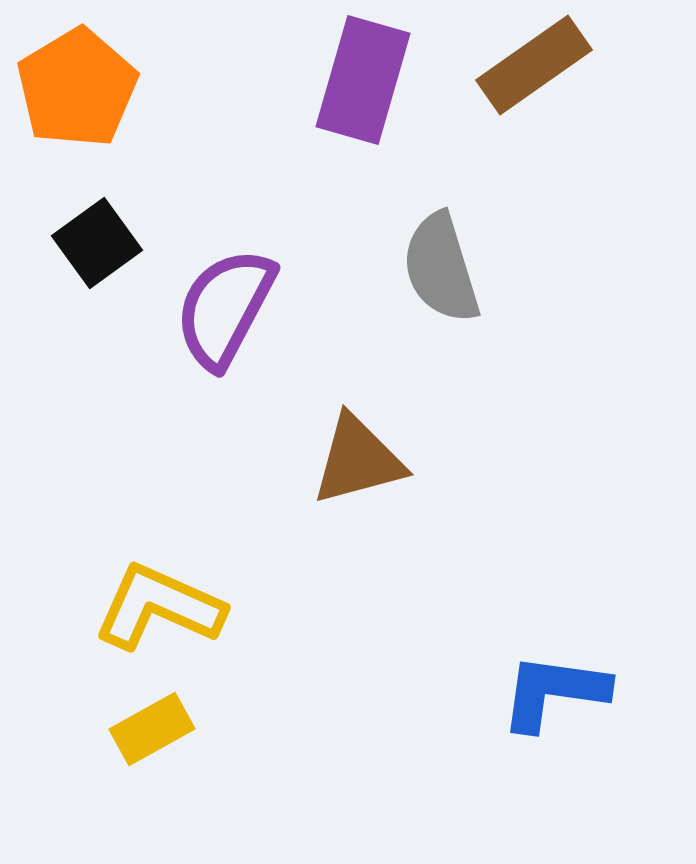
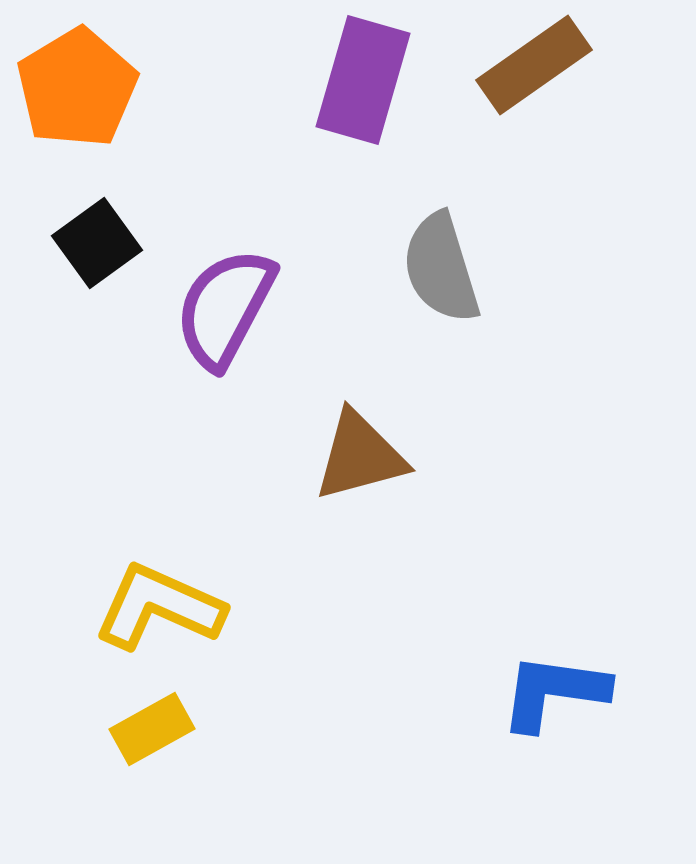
brown triangle: moved 2 px right, 4 px up
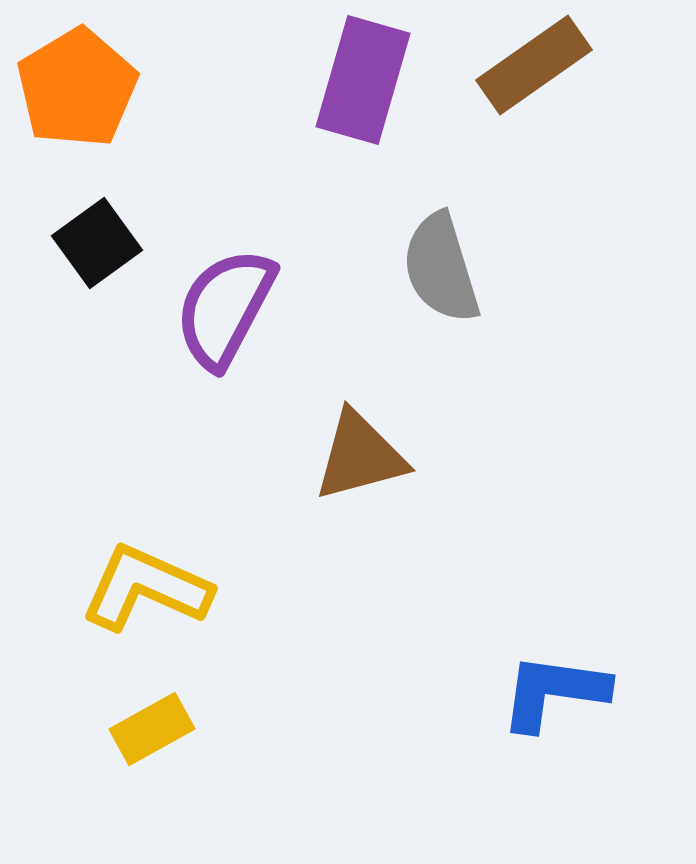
yellow L-shape: moved 13 px left, 19 px up
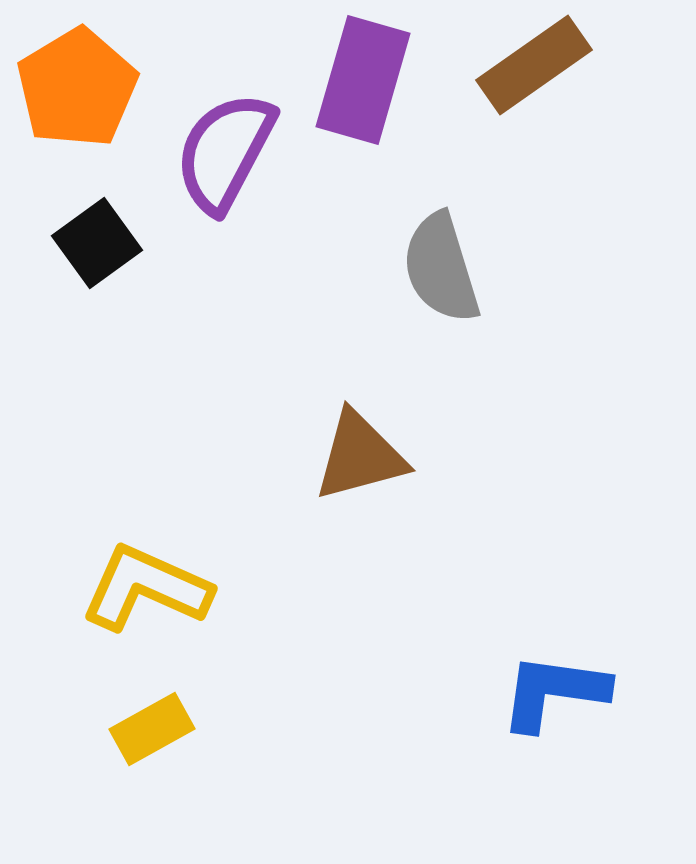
purple semicircle: moved 156 px up
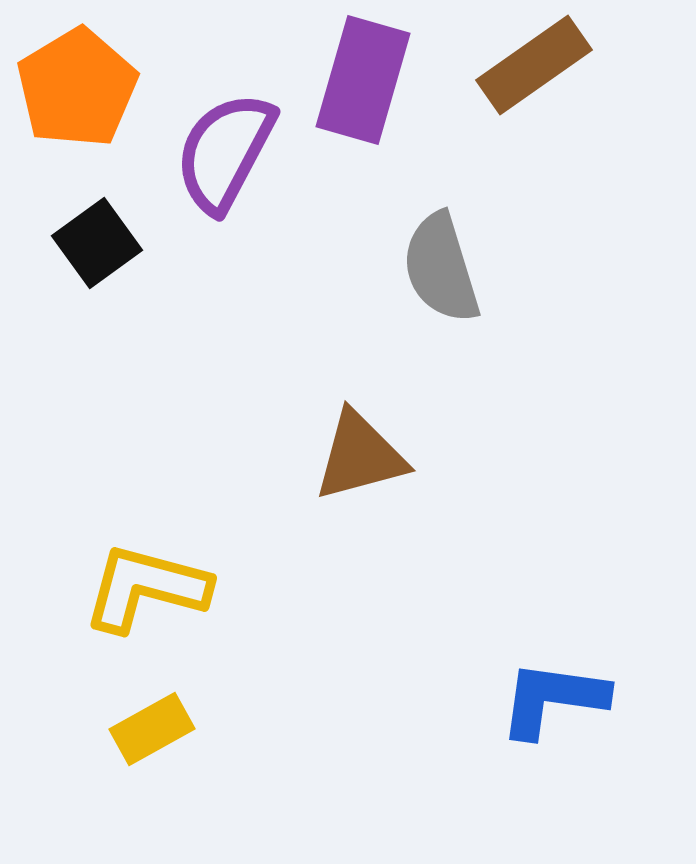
yellow L-shape: rotated 9 degrees counterclockwise
blue L-shape: moved 1 px left, 7 px down
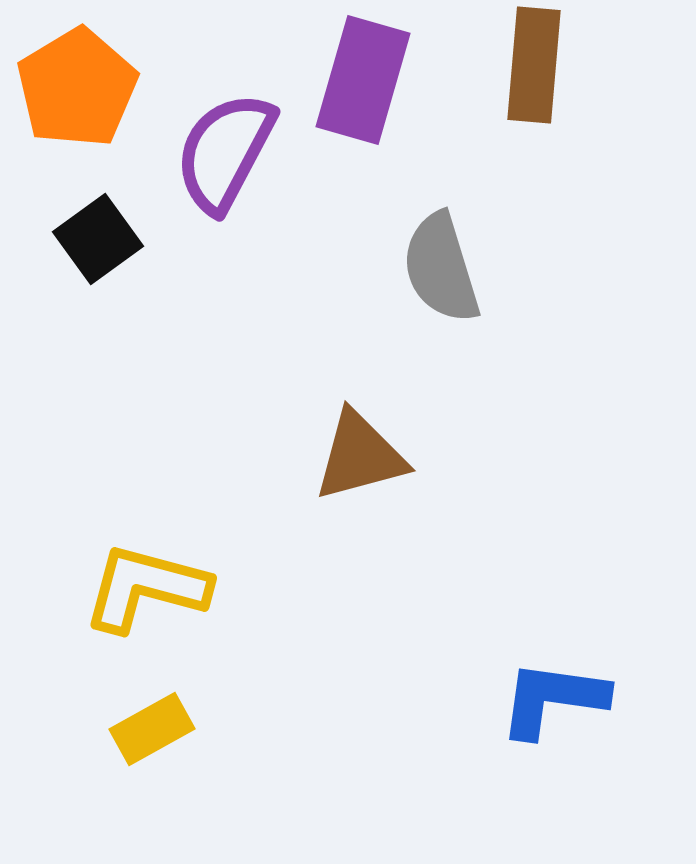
brown rectangle: rotated 50 degrees counterclockwise
black square: moved 1 px right, 4 px up
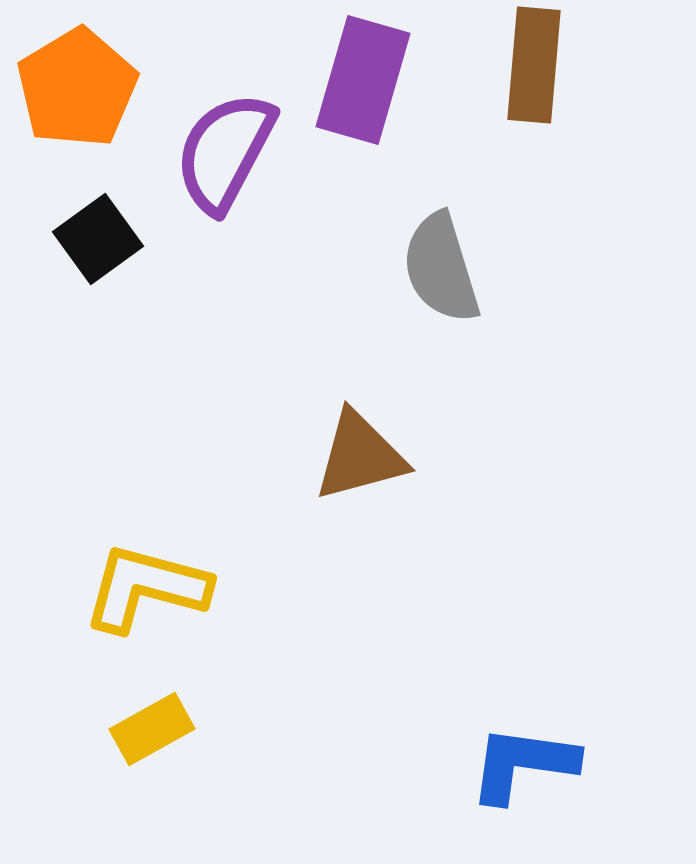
blue L-shape: moved 30 px left, 65 px down
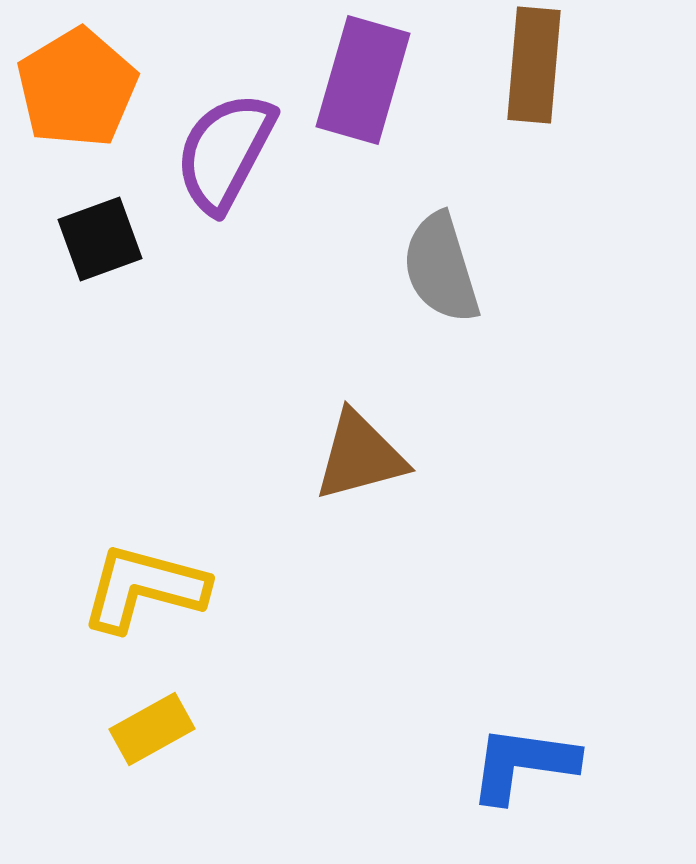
black square: moved 2 px right; rotated 16 degrees clockwise
yellow L-shape: moved 2 px left
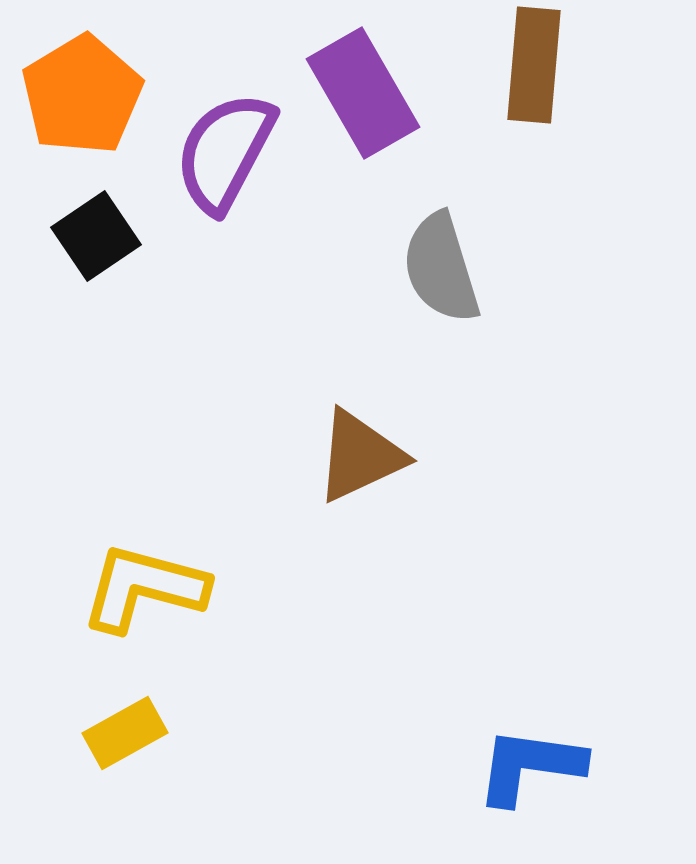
purple rectangle: moved 13 px down; rotated 46 degrees counterclockwise
orange pentagon: moved 5 px right, 7 px down
black square: moved 4 px left, 3 px up; rotated 14 degrees counterclockwise
brown triangle: rotated 10 degrees counterclockwise
yellow rectangle: moved 27 px left, 4 px down
blue L-shape: moved 7 px right, 2 px down
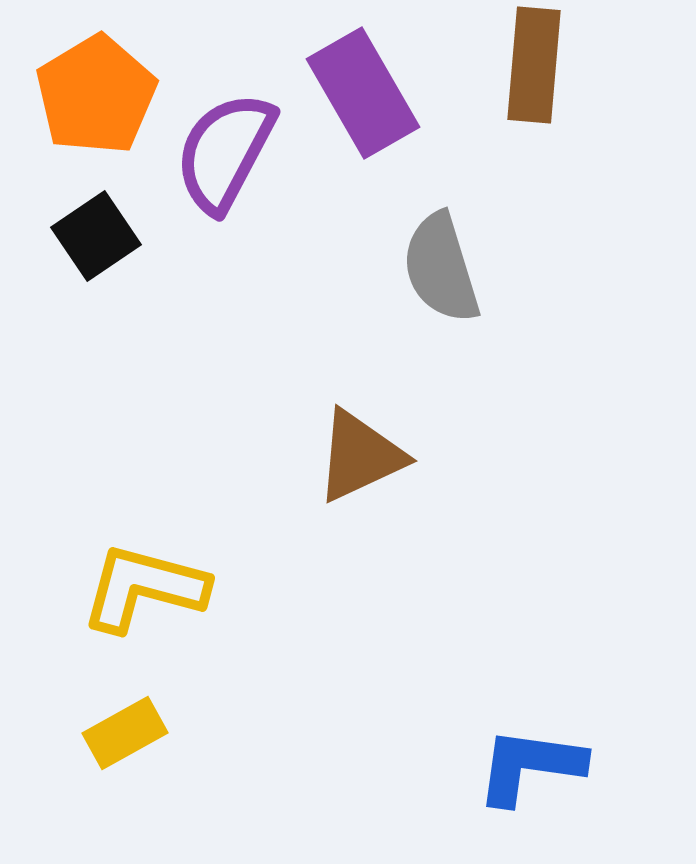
orange pentagon: moved 14 px right
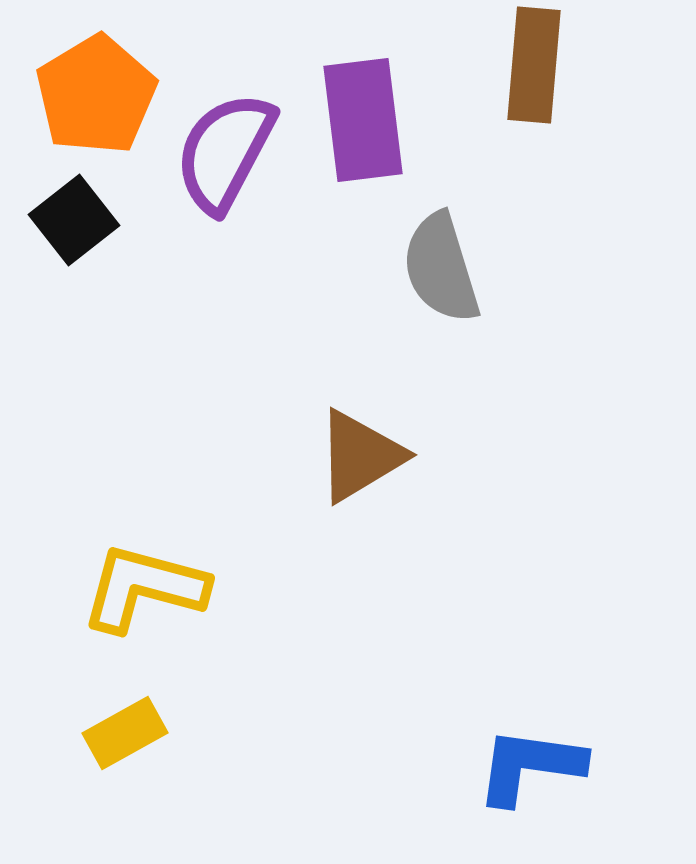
purple rectangle: moved 27 px down; rotated 23 degrees clockwise
black square: moved 22 px left, 16 px up; rotated 4 degrees counterclockwise
brown triangle: rotated 6 degrees counterclockwise
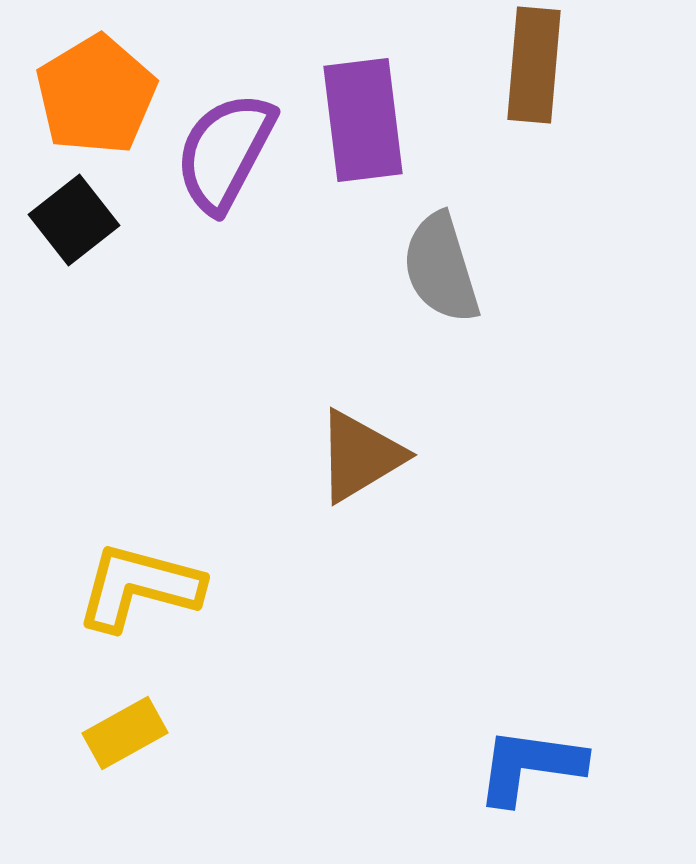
yellow L-shape: moved 5 px left, 1 px up
